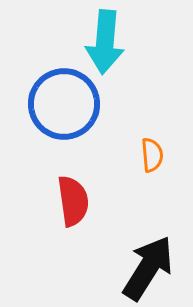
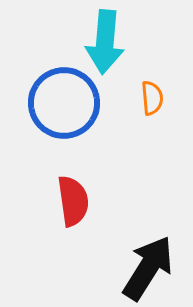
blue circle: moved 1 px up
orange semicircle: moved 57 px up
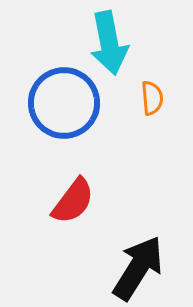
cyan arrow: moved 4 px right, 1 px down; rotated 16 degrees counterclockwise
red semicircle: rotated 45 degrees clockwise
black arrow: moved 10 px left
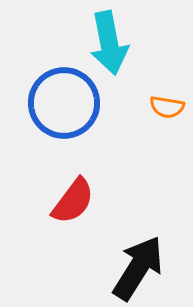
orange semicircle: moved 15 px right, 9 px down; rotated 104 degrees clockwise
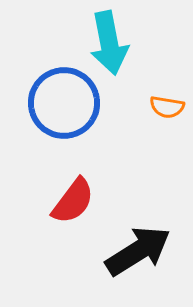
black arrow: moved 17 px up; rotated 26 degrees clockwise
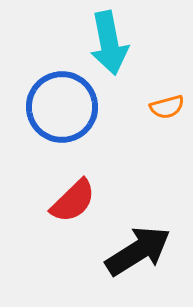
blue circle: moved 2 px left, 4 px down
orange semicircle: rotated 24 degrees counterclockwise
red semicircle: rotated 9 degrees clockwise
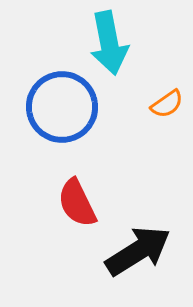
orange semicircle: moved 3 px up; rotated 20 degrees counterclockwise
red semicircle: moved 4 px right, 2 px down; rotated 108 degrees clockwise
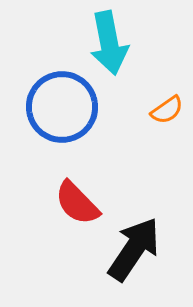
orange semicircle: moved 6 px down
red semicircle: rotated 18 degrees counterclockwise
black arrow: moved 4 px left, 2 px up; rotated 24 degrees counterclockwise
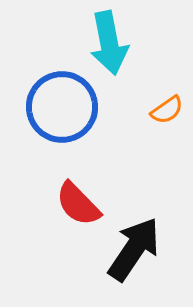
red semicircle: moved 1 px right, 1 px down
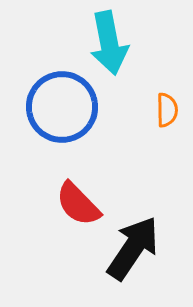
orange semicircle: rotated 56 degrees counterclockwise
black arrow: moved 1 px left, 1 px up
